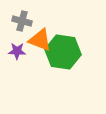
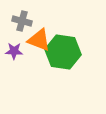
orange triangle: moved 1 px left
purple star: moved 3 px left
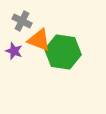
gray cross: rotated 12 degrees clockwise
purple star: rotated 18 degrees clockwise
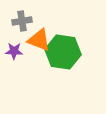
gray cross: rotated 36 degrees counterclockwise
purple star: rotated 18 degrees counterclockwise
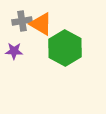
orange triangle: moved 2 px right, 16 px up; rotated 10 degrees clockwise
green hexagon: moved 2 px right, 4 px up; rotated 20 degrees clockwise
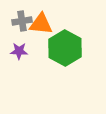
orange triangle: rotated 25 degrees counterclockwise
purple star: moved 5 px right
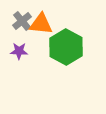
gray cross: rotated 30 degrees counterclockwise
green hexagon: moved 1 px right, 1 px up
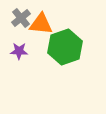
gray cross: moved 1 px left, 3 px up
green hexagon: moved 1 px left; rotated 12 degrees clockwise
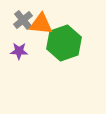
gray cross: moved 2 px right, 2 px down
green hexagon: moved 1 px left, 4 px up
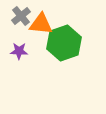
gray cross: moved 2 px left, 4 px up
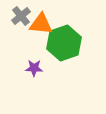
purple star: moved 15 px right, 17 px down
